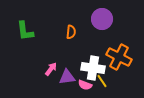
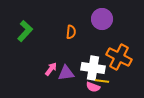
green L-shape: rotated 130 degrees counterclockwise
purple triangle: moved 1 px left, 4 px up
yellow line: rotated 48 degrees counterclockwise
pink semicircle: moved 8 px right, 2 px down
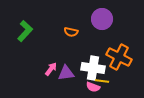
orange semicircle: rotated 96 degrees clockwise
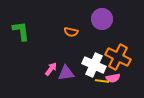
green L-shape: moved 4 px left; rotated 50 degrees counterclockwise
orange cross: moved 1 px left
white cross: moved 1 px right, 3 px up; rotated 15 degrees clockwise
pink semicircle: moved 20 px right, 9 px up; rotated 32 degrees counterclockwise
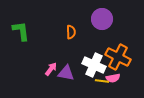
orange semicircle: rotated 104 degrees counterclockwise
purple triangle: rotated 18 degrees clockwise
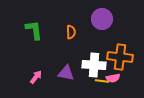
green L-shape: moved 13 px right, 1 px up
orange cross: moved 2 px right; rotated 20 degrees counterclockwise
white cross: rotated 20 degrees counterclockwise
pink arrow: moved 15 px left, 8 px down
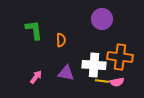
orange semicircle: moved 10 px left, 8 px down
pink semicircle: moved 4 px right, 4 px down
